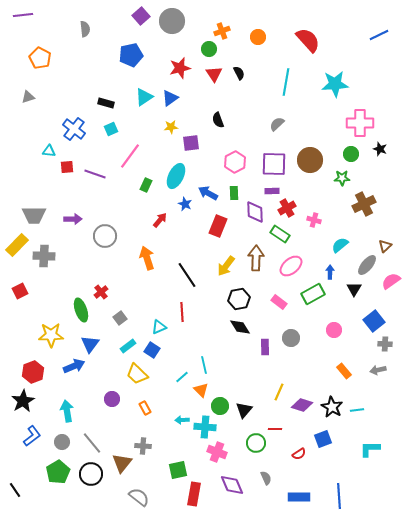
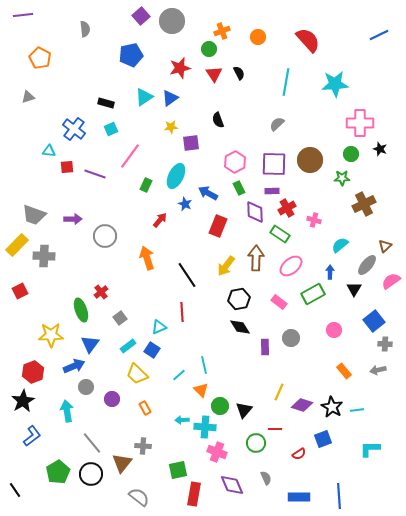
green rectangle at (234, 193): moved 5 px right, 5 px up; rotated 24 degrees counterclockwise
gray trapezoid at (34, 215): rotated 20 degrees clockwise
cyan line at (182, 377): moved 3 px left, 2 px up
gray circle at (62, 442): moved 24 px right, 55 px up
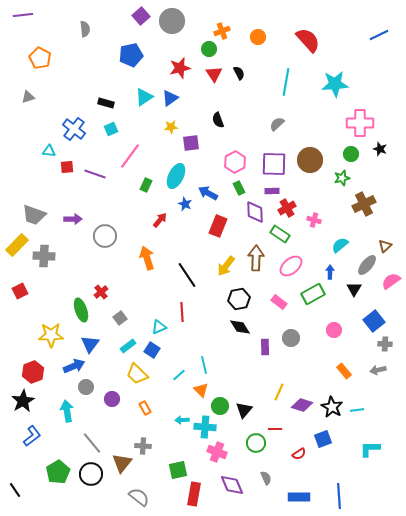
green star at (342, 178): rotated 14 degrees counterclockwise
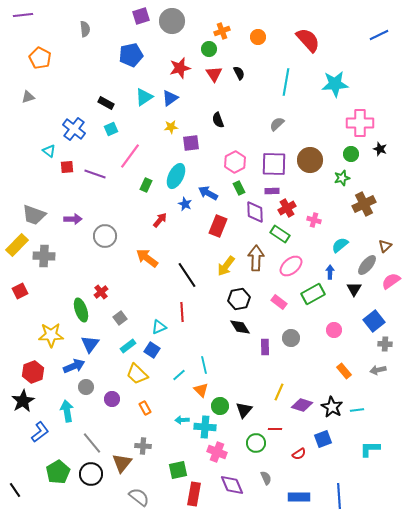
purple square at (141, 16): rotated 24 degrees clockwise
black rectangle at (106, 103): rotated 14 degrees clockwise
cyan triangle at (49, 151): rotated 32 degrees clockwise
orange arrow at (147, 258): rotated 35 degrees counterclockwise
blue L-shape at (32, 436): moved 8 px right, 4 px up
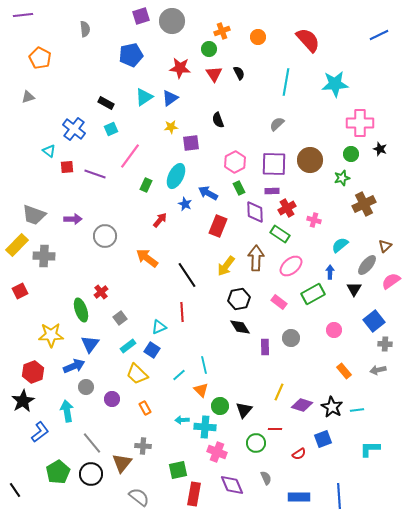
red star at (180, 68): rotated 20 degrees clockwise
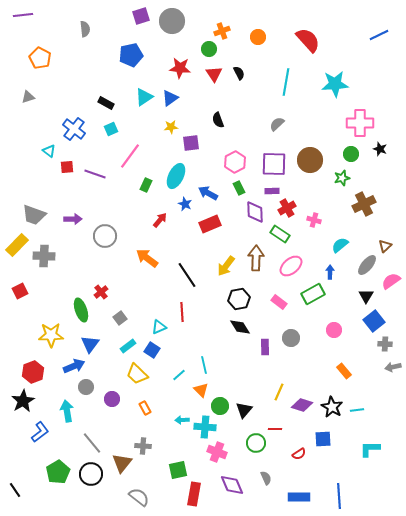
red rectangle at (218, 226): moved 8 px left, 2 px up; rotated 45 degrees clockwise
black triangle at (354, 289): moved 12 px right, 7 px down
gray arrow at (378, 370): moved 15 px right, 3 px up
blue square at (323, 439): rotated 18 degrees clockwise
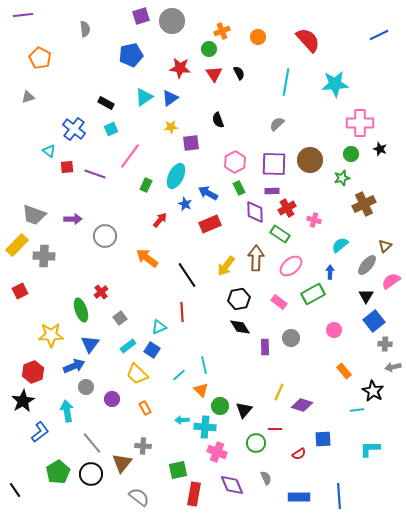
black star at (332, 407): moved 41 px right, 16 px up
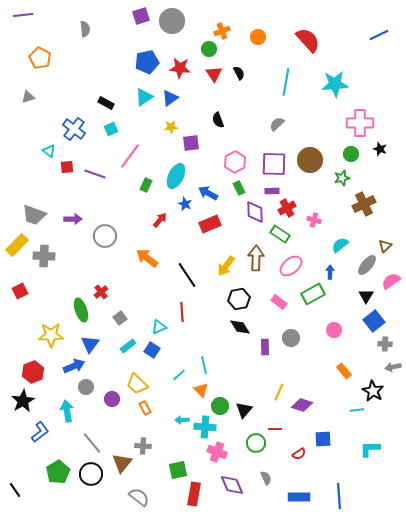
blue pentagon at (131, 55): moved 16 px right, 7 px down
yellow trapezoid at (137, 374): moved 10 px down
